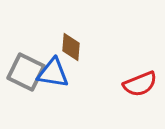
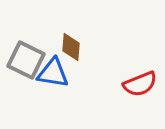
gray square: moved 12 px up
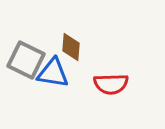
red semicircle: moved 29 px left; rotated 20 degrees clockwise
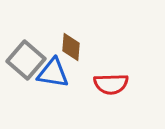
gray square: rotated 15 degrees clockwise
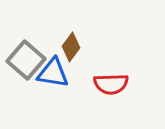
brown diamond: rotated 32 degrees clockwise
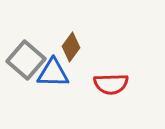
blue triangle: rotated 8 degrees counterclockwise
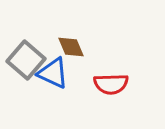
brown diamond: rotated 60 degrees counterclockwise
blue triangle: rotated 24 degrees clockwise
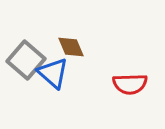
blue triangle: rotated 16 degrees clockwise
red semicircle: moved 19 px right
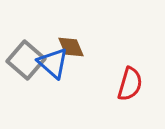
blue triangle: moved 10 px up
red semicircle: rotated 72 degrees counterclockwise
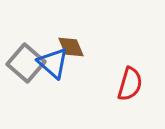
gray square: moved 3 px down
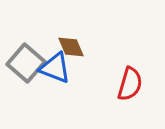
blue triangle: moved 2 px right, 5 px down; rotated 20 degrees counterclockwise
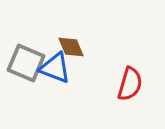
gray square: rotated 18 degrees counterclockwise
